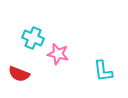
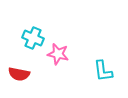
red semicircle: rotated 10 degrees counterclockwise
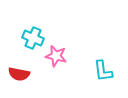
pink star: moved 2 px left, 2 px down
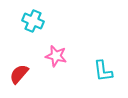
cyan cross: moved 17 px up
red semicircle: rotated 120 degrees clockwise
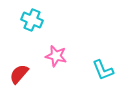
cyan cross: moved 1 px left, 1 px up
cyan L-shape: moved 1 px up; rotated 15 degrees counterclockwise
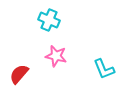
cyan cross: moved 17 px right
cyan L-shape: moved 1 px right, 1 px up
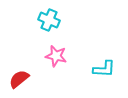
cyan L-shape: rotated 65 degrees counterclockwise
red semicircle: moved 5 px down; rotated 10 degrees clockwise
